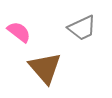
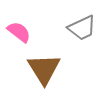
brown triangle: moved 1 px left, 1 px down; rotated 9 degrees clockwise
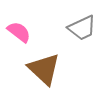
brown triangle: rotated 15 degrees counterclockwise
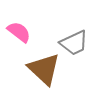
gray trapezoid: moved 8 px left, 15 px down
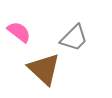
gray trapezoid: moved 5 px up; rotated 20 degrees counterclockwise
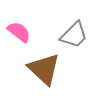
gray trapezoid: moved 3 px up
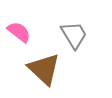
gray trapezoid: rotated 76 degrees counterclockwise
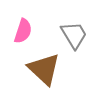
pink semicircle: moved 4 px right, 1 px up; rotated 70 degrees clockwise
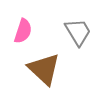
gray trapezoid: moved 4 px right, 3 px up
